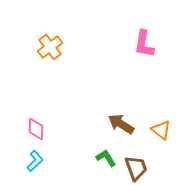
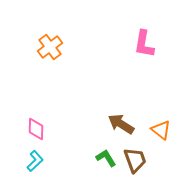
brown trapezoid: moved 1 px left, 8 px up
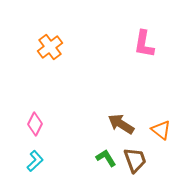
pink diamond: moved 1 px left, 5 px up; rotated 25 degrees clockwise
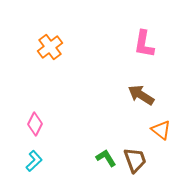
brown arrow: moved 20 px right, 29 px up
cyan L-shape: moved 1 px left
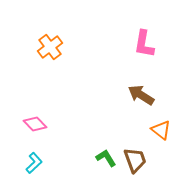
pink diamond: rotated 70 degrees counterclockwise
cyan L-shape: moved 2 px down
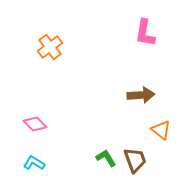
pink L-shape: moved 1 px right, 11 px up
brown arrow: rotated 144 degrees clockwise
cyan L-shape: rotated 105 degrees counterclockwise
